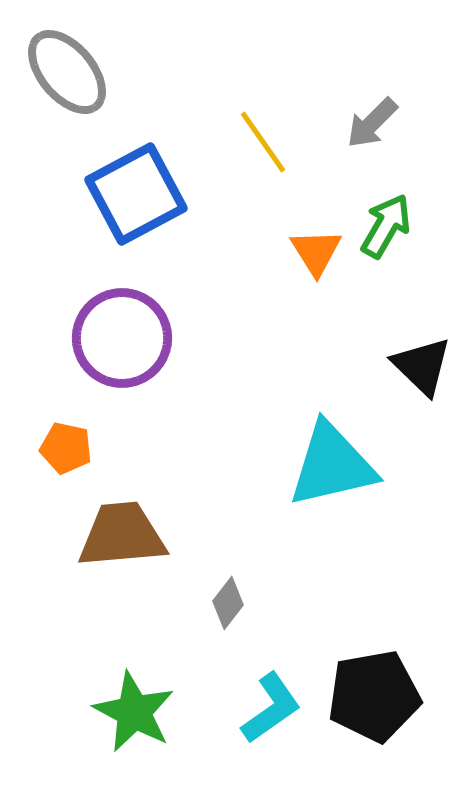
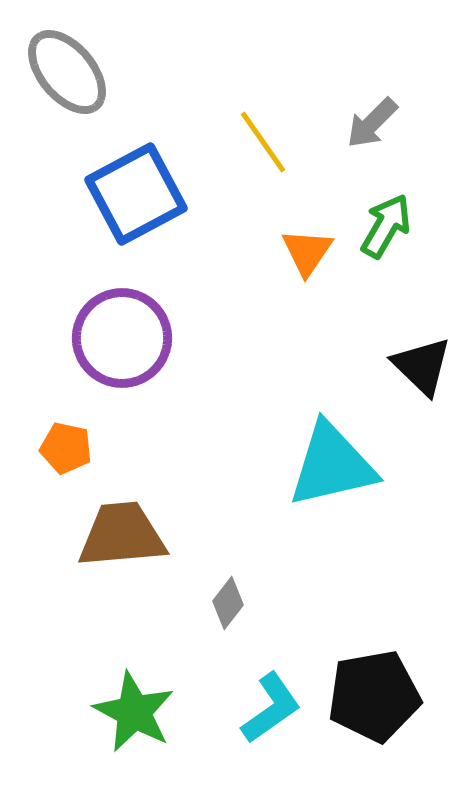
orange triangle: moved 9 px left; rotated 6 degrees clockwise
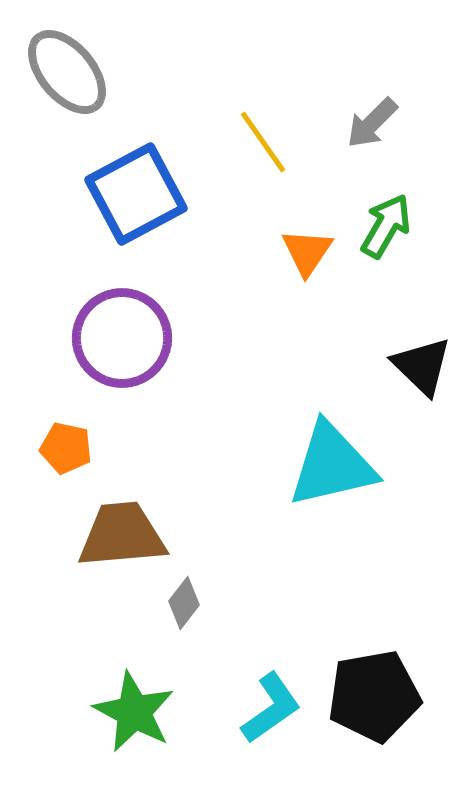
gray diamond: moved 44 px left
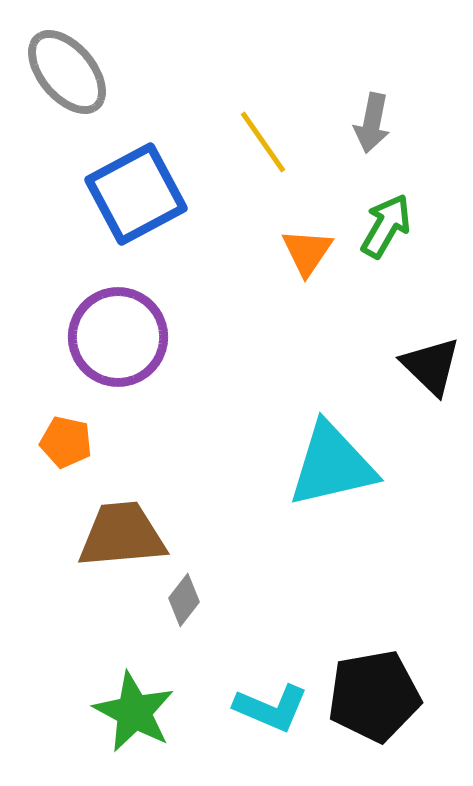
gray arrow: rotated 34 degrees counterclockwise
purple circle: moved 4 px left, 1 px up
black triangle: moved 9 px right
orange pentagon: moved 6 px up
gray diamond: moved 3 px up
cyan L-shape: rotated 58 degrees clockwise
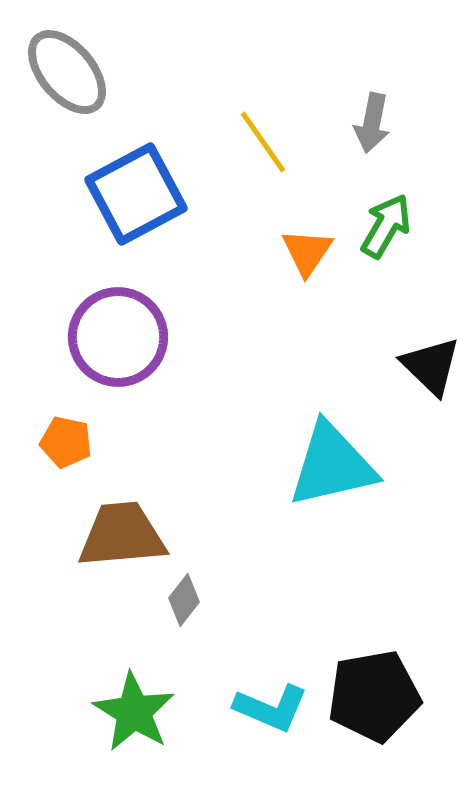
green star: rotated 4 degrees clockwise
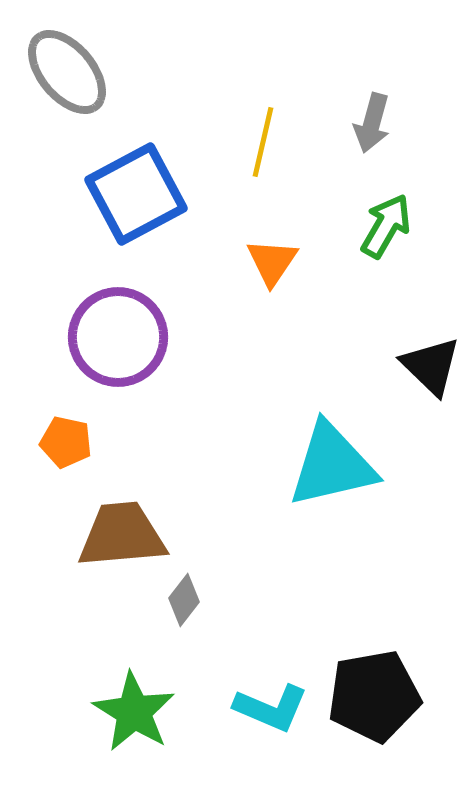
gray arrow: rotated 4 degrees clockwise
yellow line: rotated 48 degrees clockwise
orange triangle: moved 35 px left, 10 px down
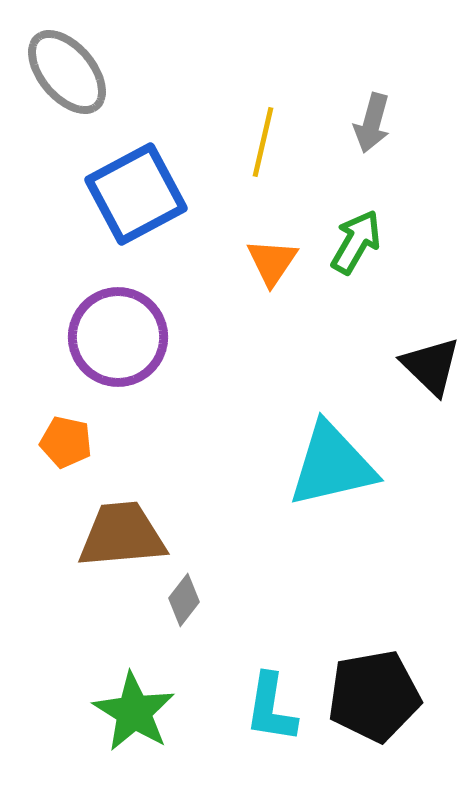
green arrow: moved 30 px left, 16 px down
cyan L-shape: rotated 76 degrees clockwise
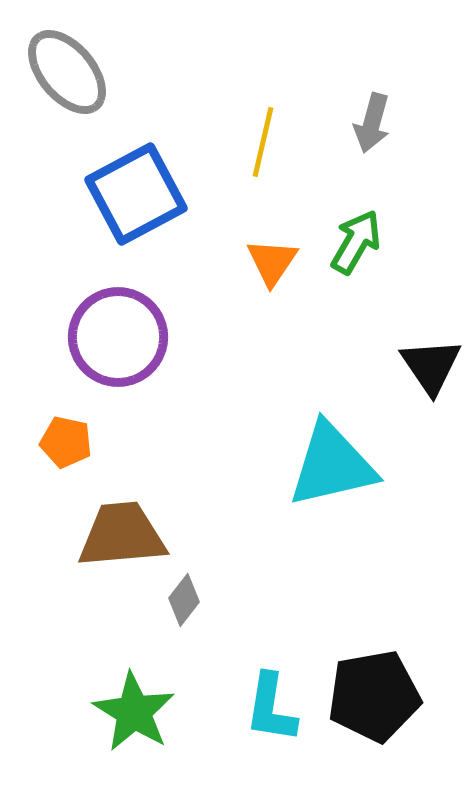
black triangle: rotated 12 degrees clockwise
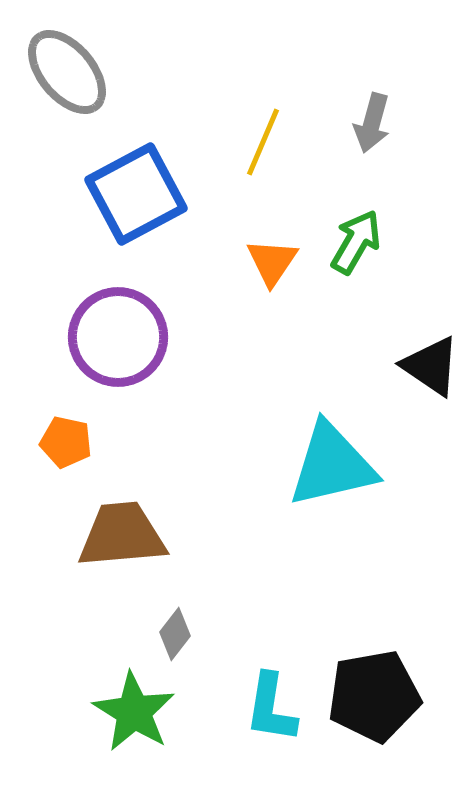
yellow line: rotated 10 degrees clockwise
black triangle: rotated 22 degrees counterclockwise
gray diamond: moved 9 px left, 34 px down
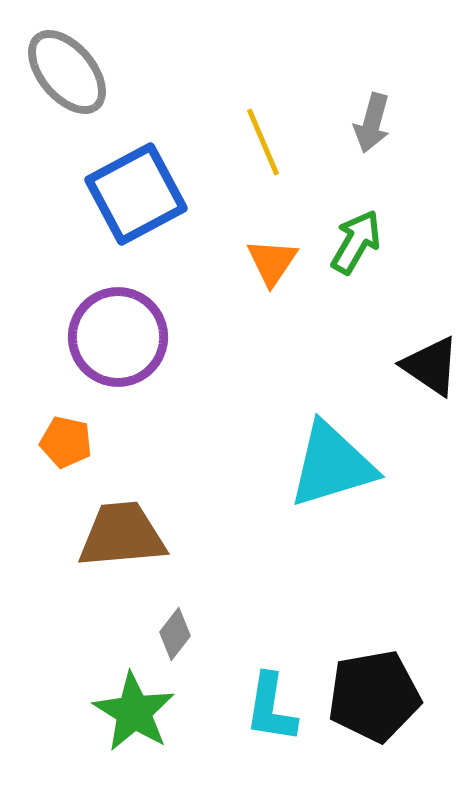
yellow line: rotated 46 degrees counterclockwise
cyan triangle: rotated 4 degrees counterclockwise
